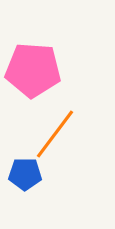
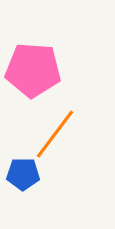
blue pentagon: moved 2 px left
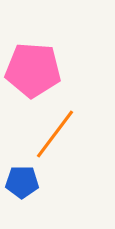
blue pentagon: moved 1 px left, 8 px down
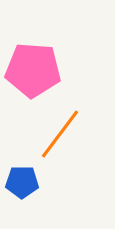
orange line: moved 5 px right
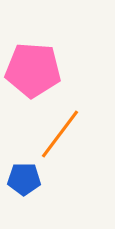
blue pentagon: moved 2 px right, 3 px up
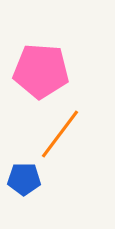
pink pentagon: moved 8 px right, 1 px down
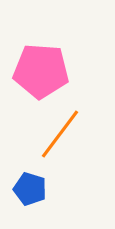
blue pentagon: moved 6 px right, 10 px down; rotated 16 degrees clockwise
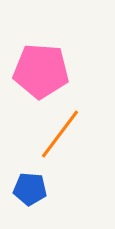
blue pentagon: rotated 12 degrees counterclockwise
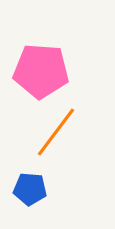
orange line: moved 4 px left, 2 px up
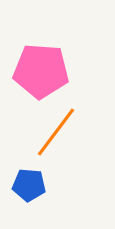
blue pentagon: moved 1 px left, 4 px up
